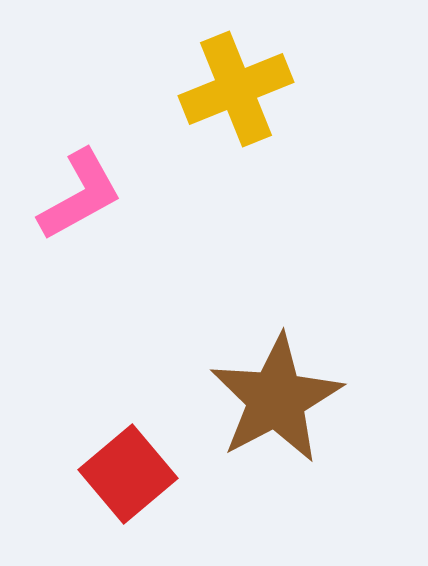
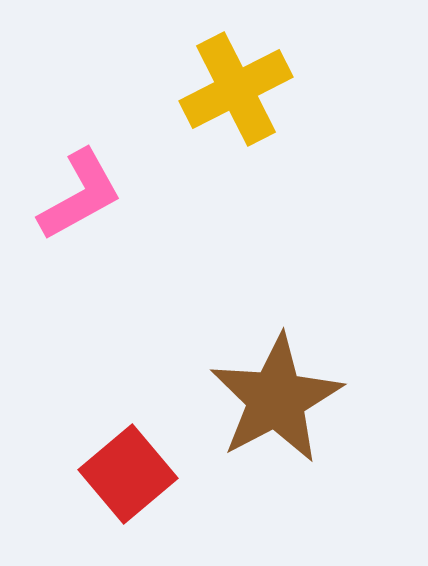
yellow cross: rotated 5 degrees counterclockwise
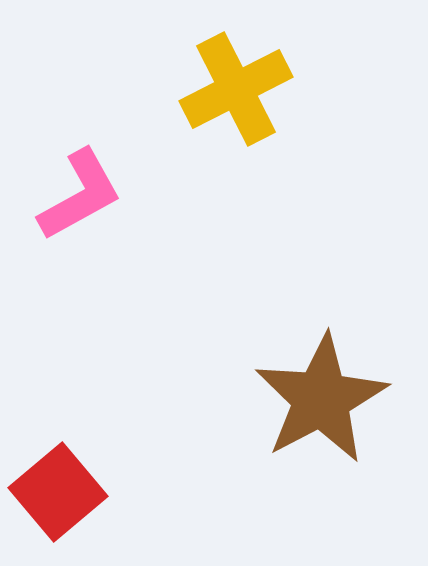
brown star: moved 45 px right
red square: moved 70 px left, 18 px down
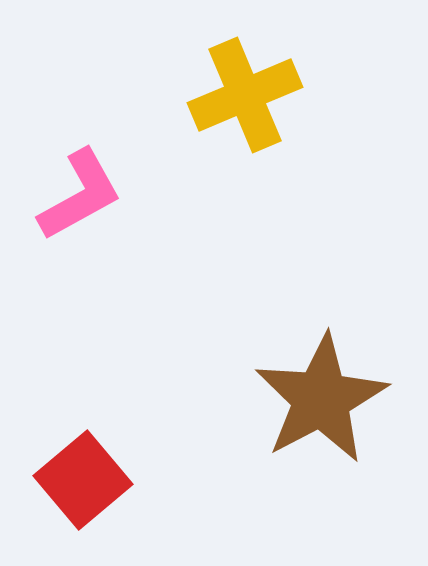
yellow cross: moved 9 px right, 6 px down; rotated 4 degrees clockwise
red square: moved 25 px right, 12 px up
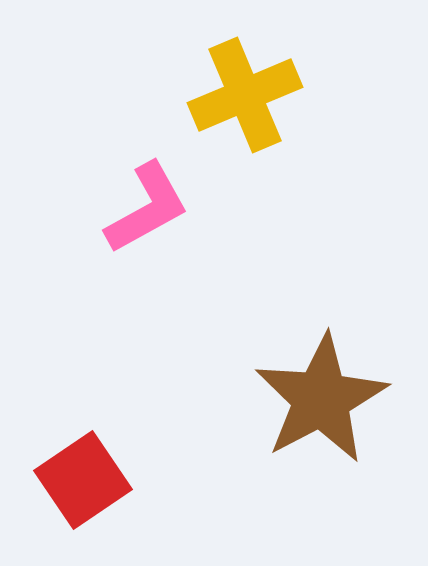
pink L-shape: moved 67 px right, 13 px down
red square: rotated 6 degrees clockwise
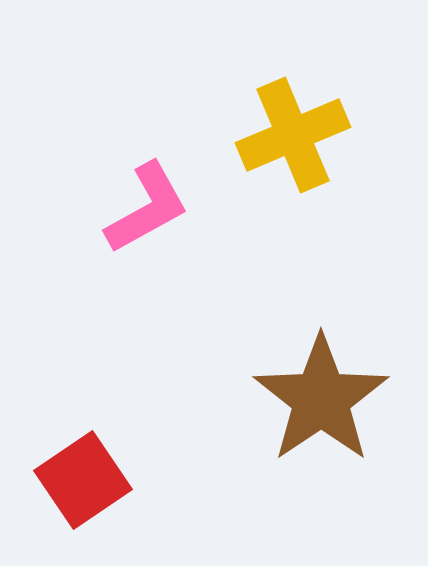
yellow cross: moved 48 px right, 40 px down
brown star: rotated 6 degrees counterclockwise
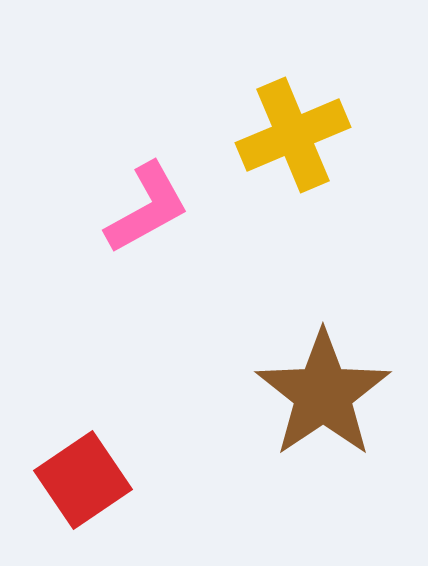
brown star: moved 2 px right, 5 px up
